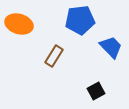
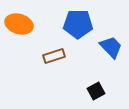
blue pentagon: moved 2 px left, 4 px down; rotated 8 degrees clockwise
brown rectangle: rotated 40 degrees clockwise
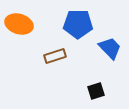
blue trapezoid: moved 1 px left, 1 px down
brown rectangle: moved 1 px right
black square: rotated 12 degrees clockwise
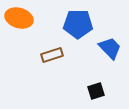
orange ellipse: moved 6 px up
brown rectangle: moved 3 px left, 1 px up
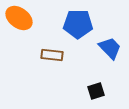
orange ellipse: rotated 20 degrees clockwise
brown rectangle: rotated 25 degrees clockwise
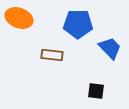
orange ellipse: rotated 16 degrees counterclockwise
black square: rotated 24 degrees clockwise
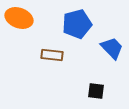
blue pentagon: moved 1 px left; rotated 16 degrees counterclockwise
blue trapezoid: moved 2 px right
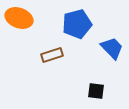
brown rectangle: rotated 25 degrees counterclockwise
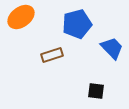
orange ellipse: moved 2 px right, 1 px up; rotated 56 degrees counterclockwise
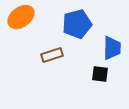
blue trapezoid: rotated 45 degrees clockwise
black square: moved 4 px right, 17 px up
